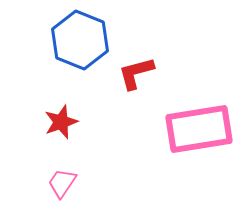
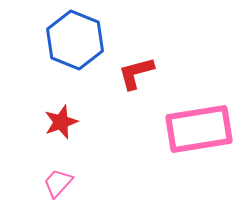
blue hexagon: moved 5 px left
pink trapezoid: moved 4 px left; rotated 8 degrees clockwise
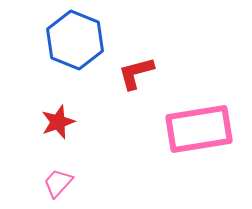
red star: moved 3 px left
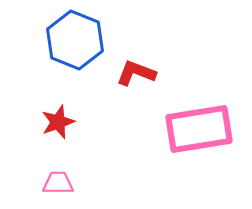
red L-shape: rotated 36 degrees clockwise
pink trapezoid: rotated 48 degrees clockwise
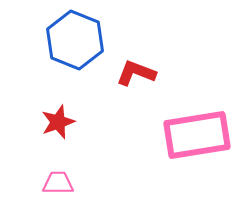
pink rectangle: moved 2 px left, 6 px down
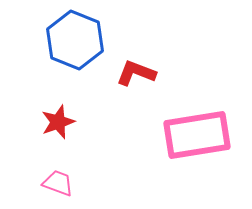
pink trapezoid: rotated 20 degrees clockwise
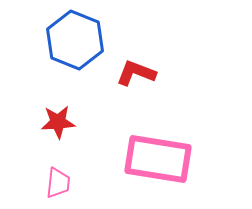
red star: rotated 16 degrees clockwise
pink rectangle: moved 39 px left, 24 px down; rotated 18 degrees clockwise
pink trapezoid: rotated 76 degrees clockwise
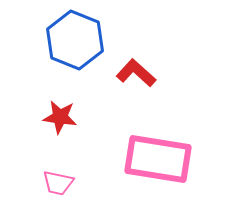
red L-shape: rotated 21 degrees clockwise
red star: moved 2 px right, 5 px up; rotated 12 degrees clockwise
pink trapezoid: rotated 96 degrees clockwise
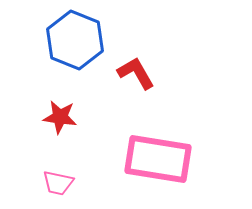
red L-shape: rotated 18 degrees clockwise
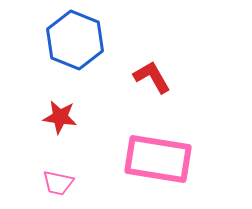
red L-shape: moved 16 px right, 4 px down
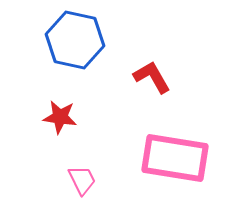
blue hexagon: rotated 10 degrees counterclockwise
pink rectangle: moved 17 px right, 1 px up
pink trapezoid: moved 24 px right, 3 px up; rotated 128 degrees counterclockwise
